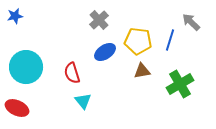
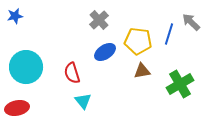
blue line: moved 1 px left, 6 px up
red ellipse: rotated 35 degrees counterclockwise
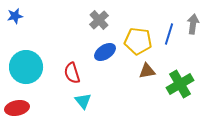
gray arrow: moved 2 px right, 2 px down; rotated 54 degrees clockwise
brown triangle: moved 5 px right
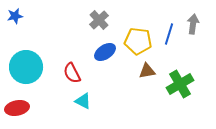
red semicircle: rotated 10 degrees counterclockwise
cyan triangle: rotated 24 degrees counterclockwise
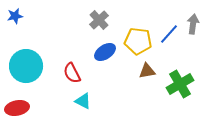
blue line: rotated 25 degrees clockwise
cyan circle: moved 1 px up
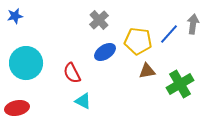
cyan circle: moved 3 px up
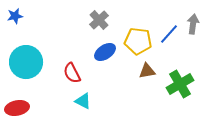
cyan circle: moved 1 px up
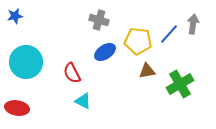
gray cross: rotated 30 degrees counterclockwise
red ellipse: rotated 20 degrees clockwise
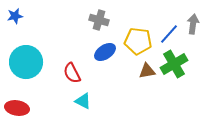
green cross: moved 6 px left, 20 px up
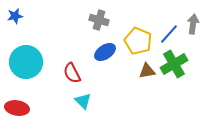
yellow pentagon: rotated 16 degrees clockwise
cyan triangle: rotated 18 degrees clockwise
